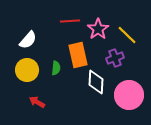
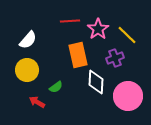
green semicircle: moved 19 px down; rotated 48 degrees clockwise
pink circle: moved 1 px left, 1 px down
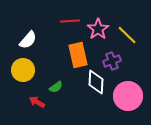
purple cross: moved 3 px left, 3 px down
yellow circle: moved 4 px left
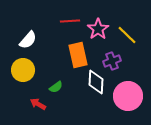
red arrow: moved 1 px right, 2 px down
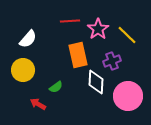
white semicircle: moved 1 px up
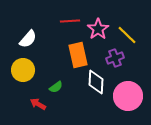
purple cross: moved 3 px right, 3 px up
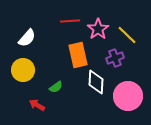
white semicircle: moved 1 px left, 1 px up
red arrow: moved 1 px left, 1 px down
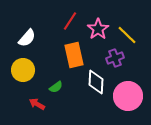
red line: rotated 54 degrees counterclockwise
orange rectangle: moved 4 px left
red arrow: moved 1 px up
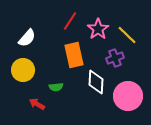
green semicircle: rotated 32 degrees clockwise
